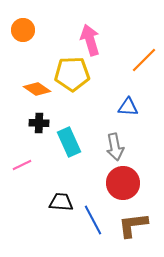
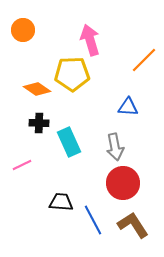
brown L-shape: rotated 64 degrees clockwise
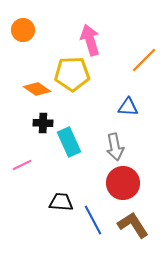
black cross: moved 4 px right
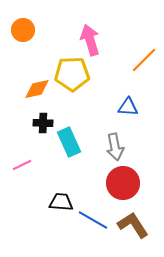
orange diamond: rotated 48 degrees counterclockwise
blue line: rotated 32 degrees counterclockwise
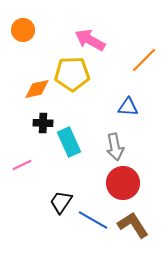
pink arrow: rotated 44 degrees counterclockwise
black trapezoid: rotated 60 degrees counterclockwise
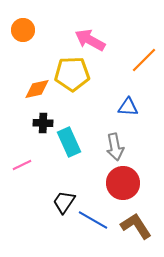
black trapezoid: moved 3 px right
brown L-shape: moved 3 px right, 1 px down
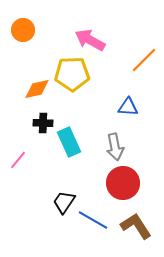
pink line: moved 4 px left, 5 px up; rotated 24 degrees counterclockwise
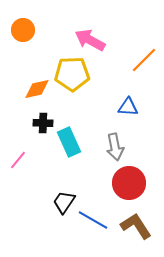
red circle: moved 6 px right
